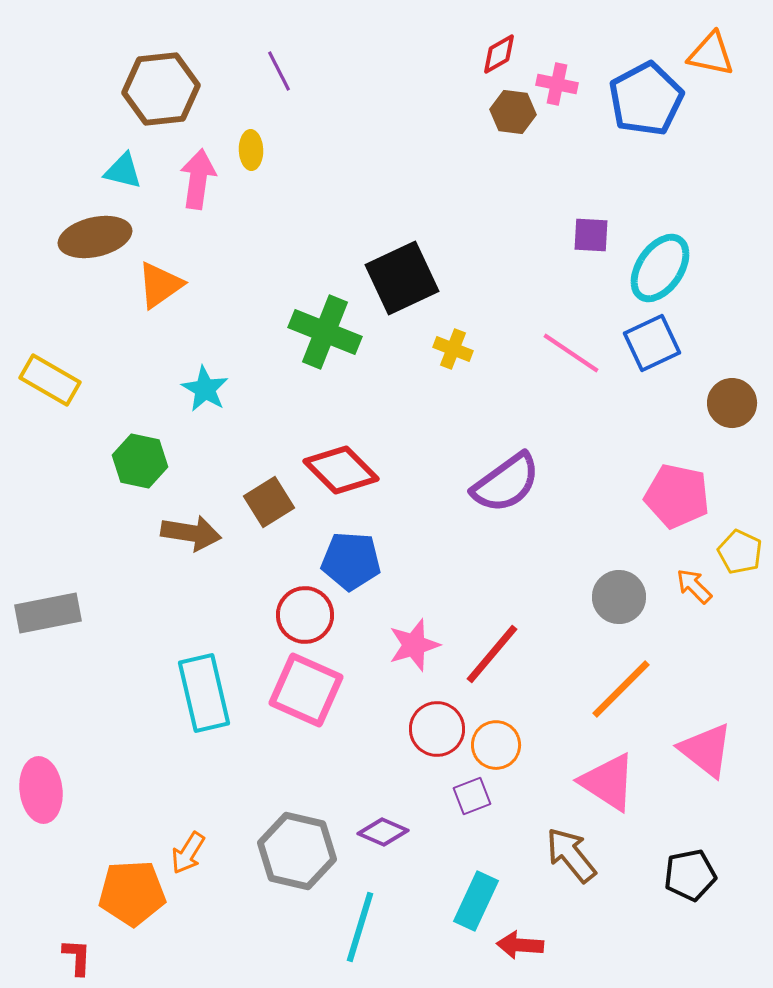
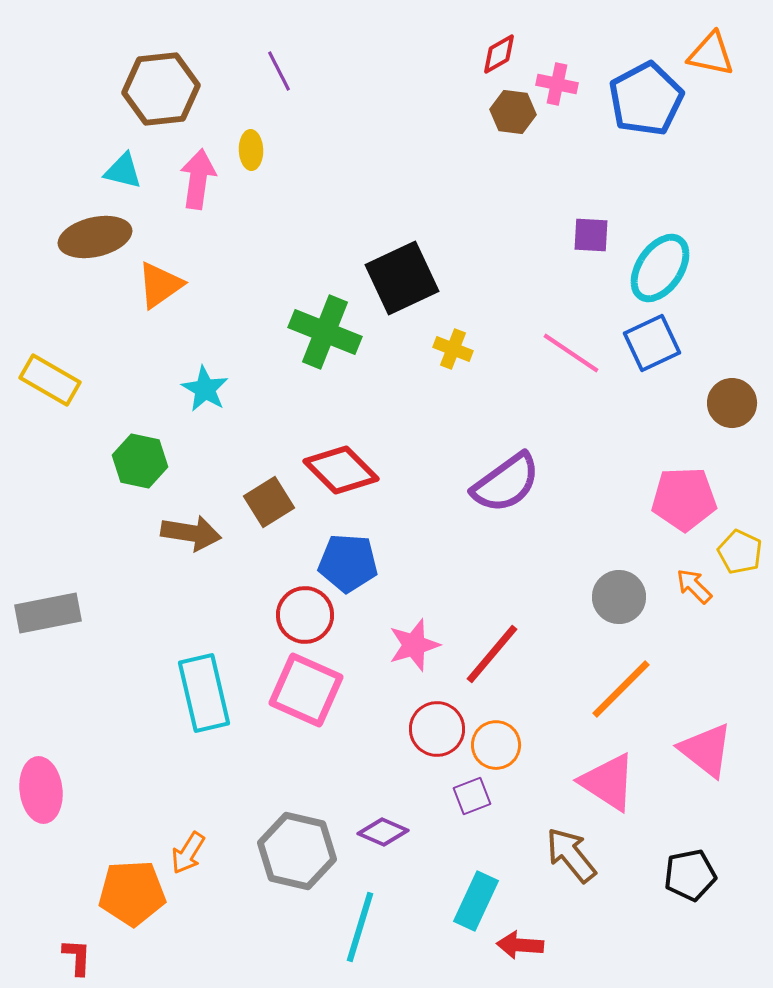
pink pentagon at (677, 496): moved 7 px right, 3 px down; rotated 14 degrees counterclockwise
blue pentagon at (351, 561): moved 3 px left, 2 px down
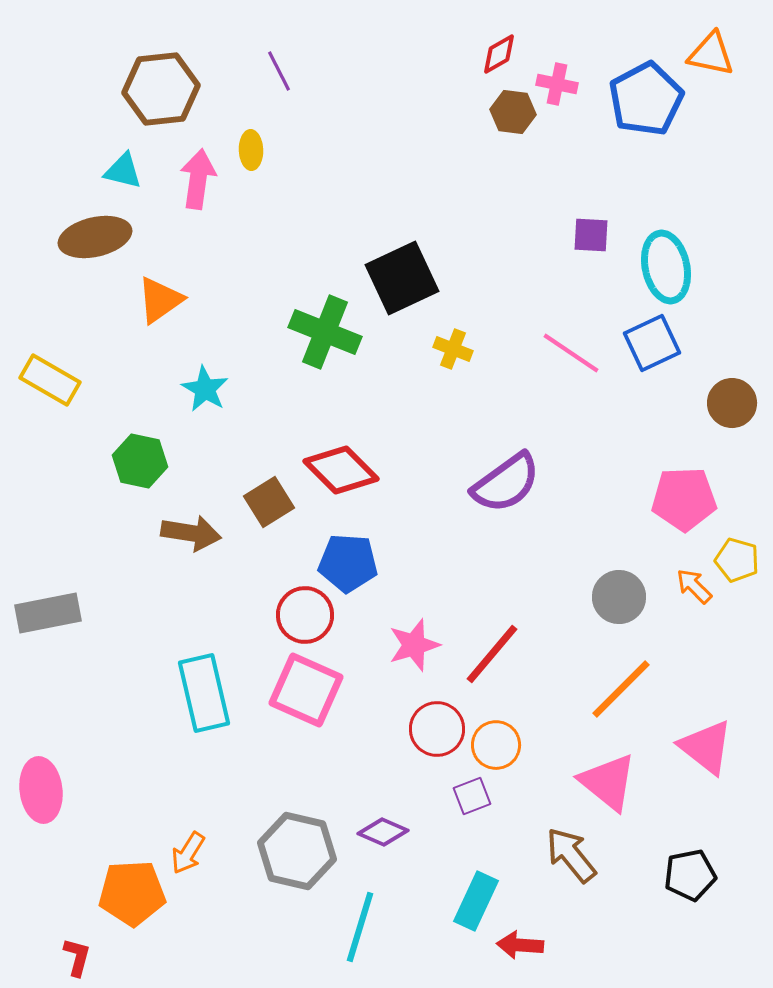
cyan ellipse at (660, 268): moved 6 px right, 1 px up; rotated 46 degrees counterclockwise
orange triangle at (160, 285): moved 15 px down
yellow pentagon at (740, 552): moved 3 px left, 8 px down; rotated 9 degrees counterclockwise
pink triangle at (706, 750): moved 3 px up
pink triangle at (608, 782): rotated 6 degrees clockwise
red L-shape at (77, 957): rotated 12 degrees clockwise
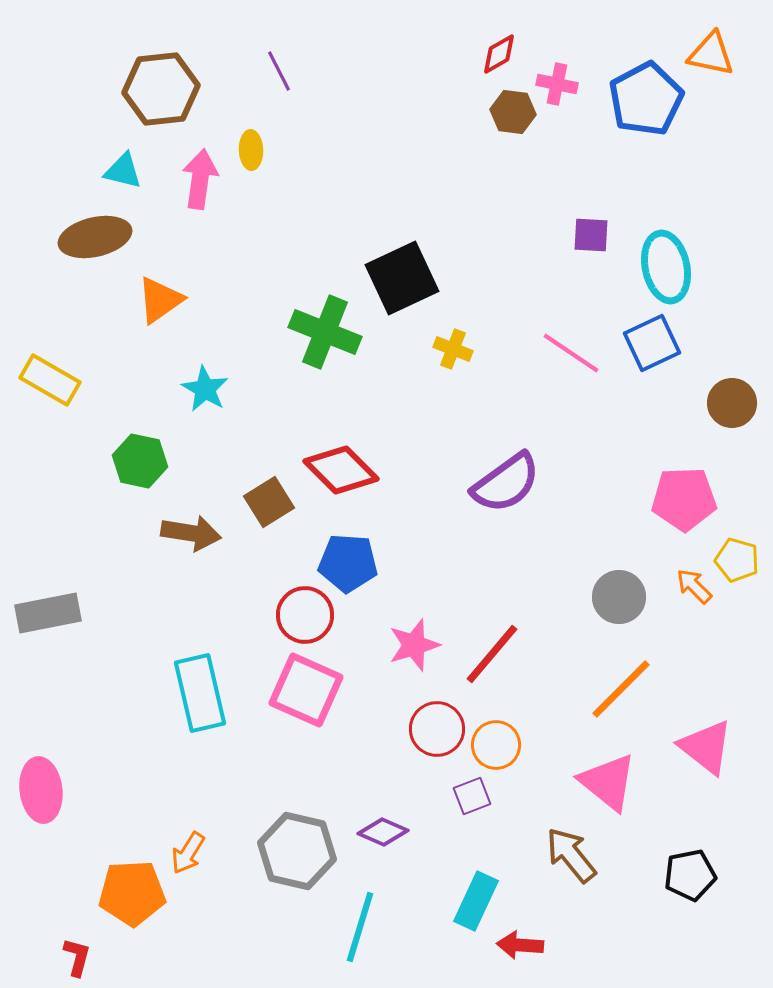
pink arrow at (198, 179): moved 2 px right
cyan rectangle at (204, 693): moved 4 px left
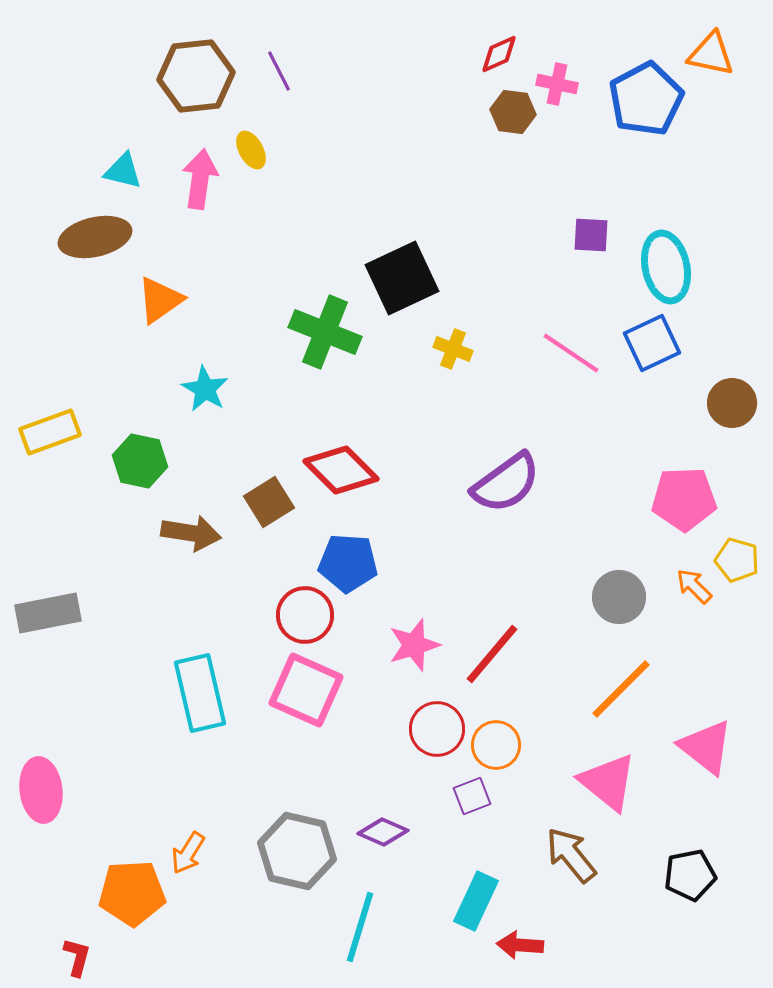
red diamond at (499, 54): rotated 6 degrees clockwise
brown hexagon at (161, 89): moved 35 px right, 13 px up
yellow ellipse at (251, 150): rotated 27 degrees counterclockwise
yellow rectangle at (50, 380): moved 52 px down; rotated 50 degrees counterclockwise
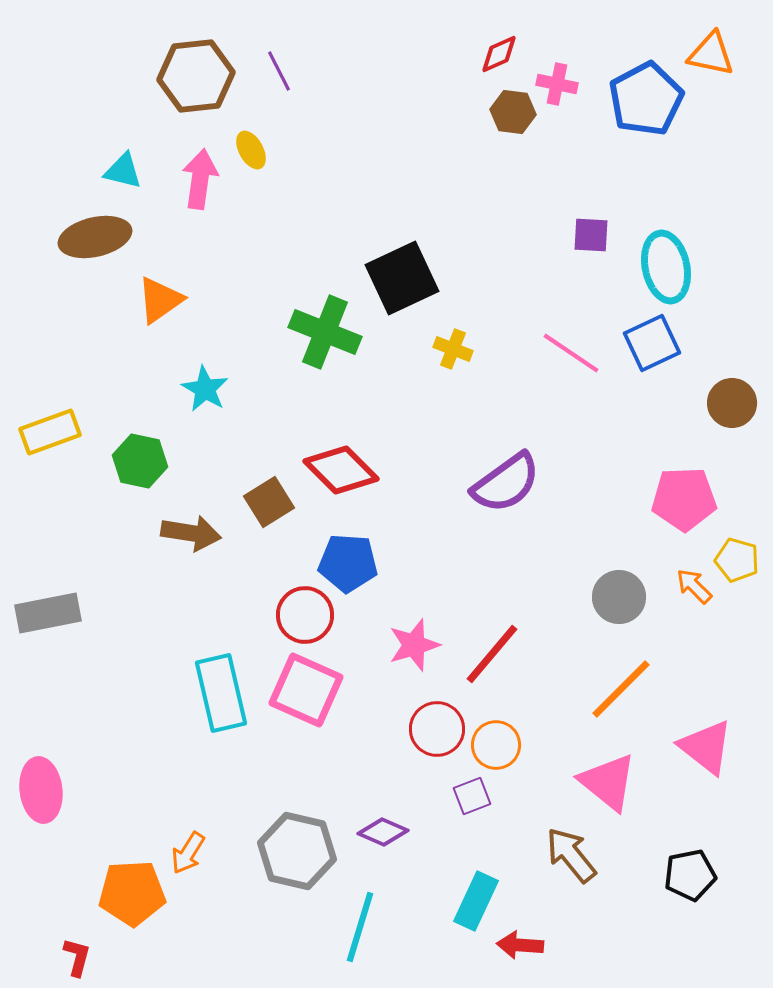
cyan rectangle at (200, 693): moved 21 px right
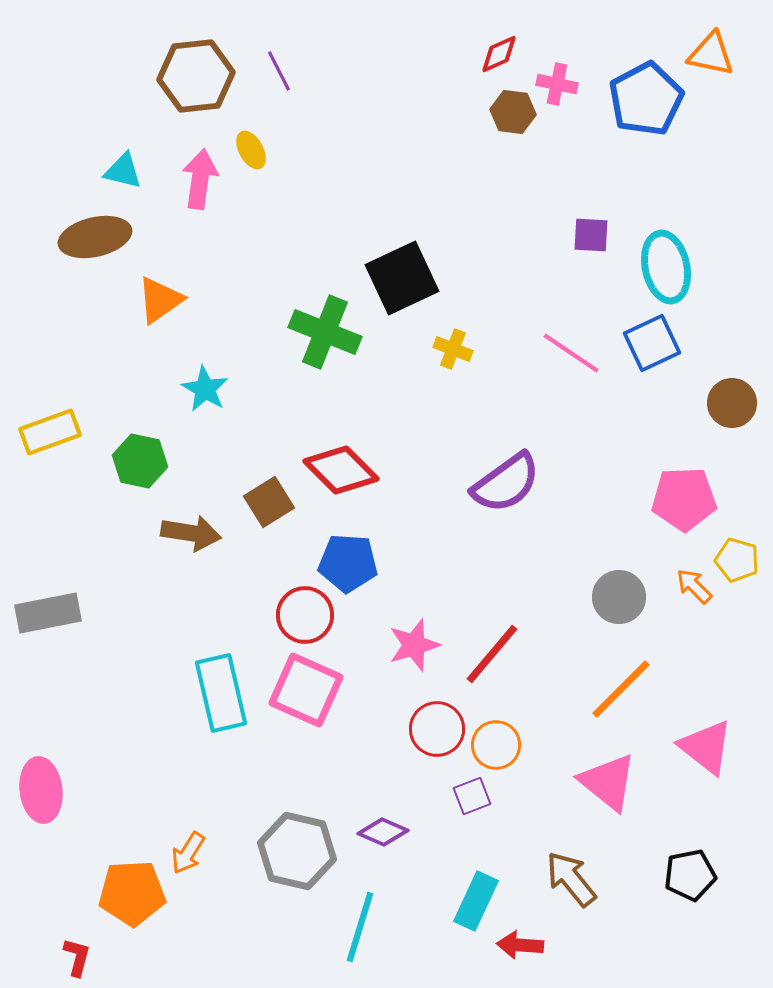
brown arrow at (571, 855): moved 24 px down
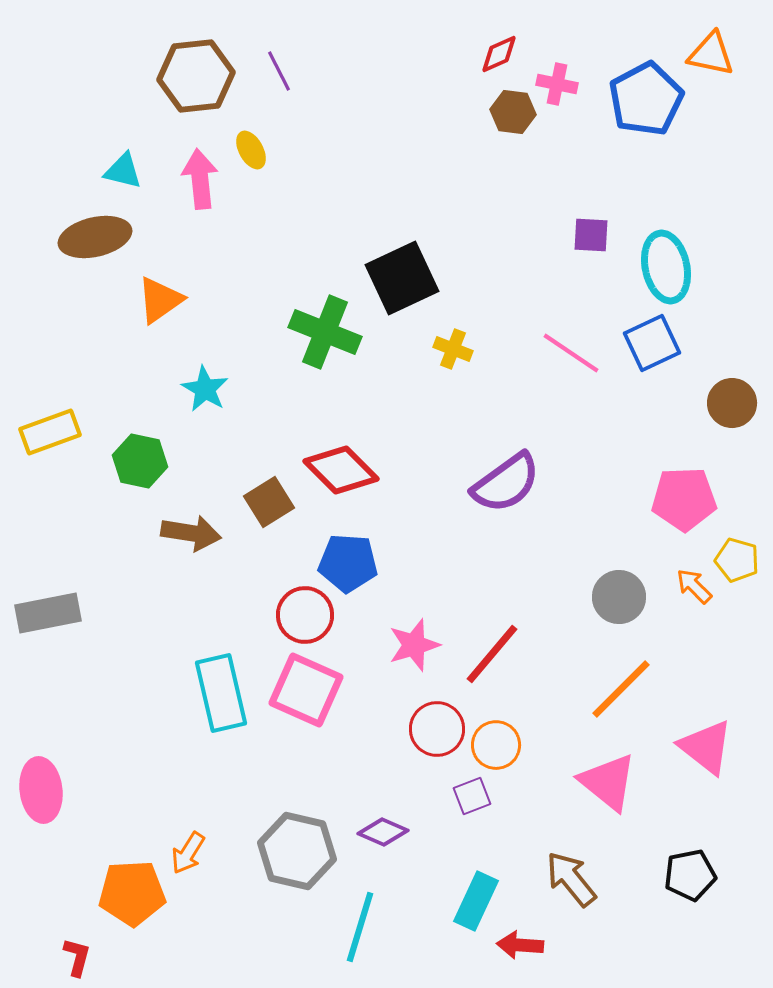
pink arrow at (200, 179): rotated 14 degrees counterclockwise
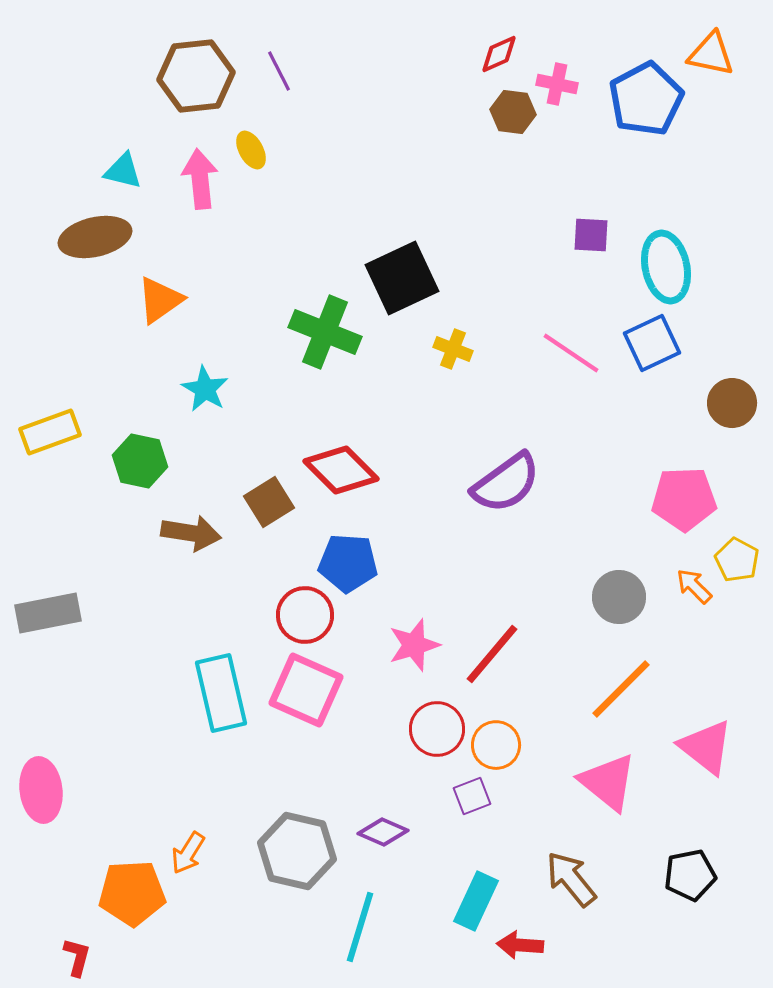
yellow pentagon at (737, 560): rotated 12 degrees clockwise
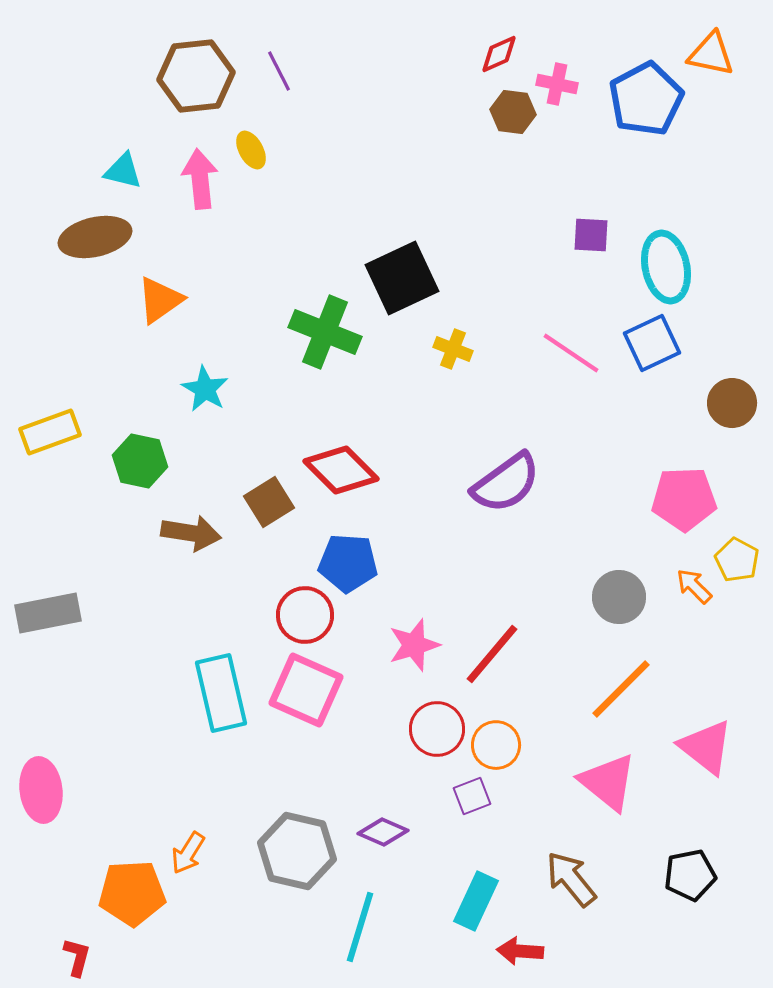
red arrow at (520, 945): moved 6 px down
